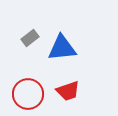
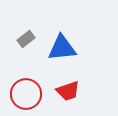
gray rectangle: moved 4 px left, 1 px down
red circle: moved 2 px left
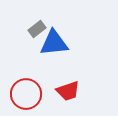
gray rectangle: moved 11 px right, 10 px up
blue triangle: moved 8 px left, 5 px up
